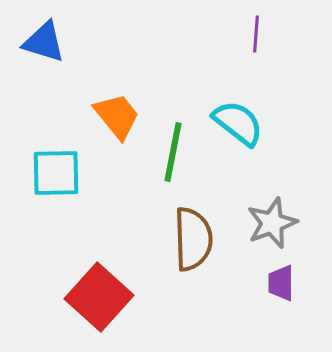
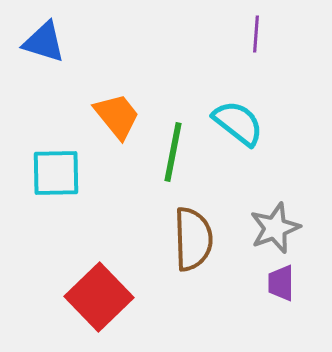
gray star: moved 3 px right, 5 px down
red square: rotated 4 degrees clockwise
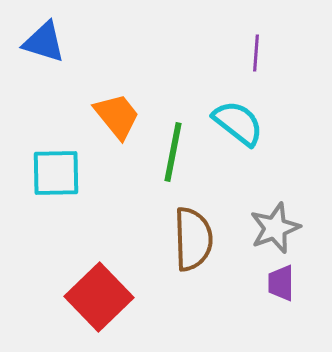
purple line: moved 19 px down
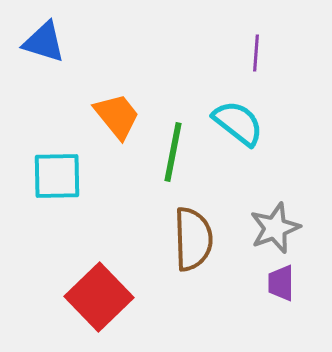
cyan square: moved 1 px right, 3 px down
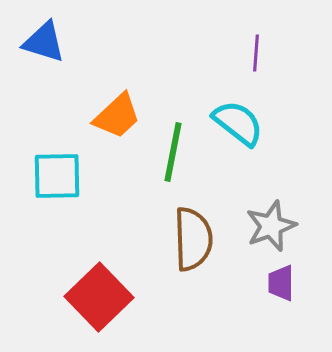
orange trapezoid: rotated 86 degrees clockwise
gray star: moved 4 px left, 2 px up
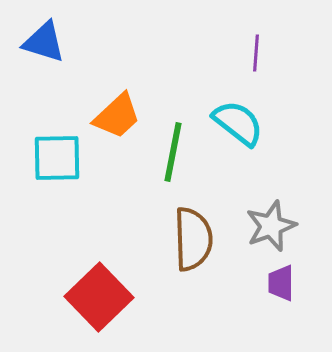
cyan square: moved 18 px up
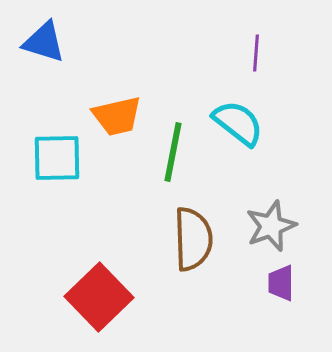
orange trapezoid: rotated 30 degrees clockwise
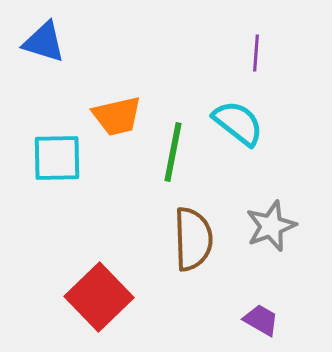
purple trapezoid: moved 20 px left, 37 px down; rotated 120 degrees clockwise
